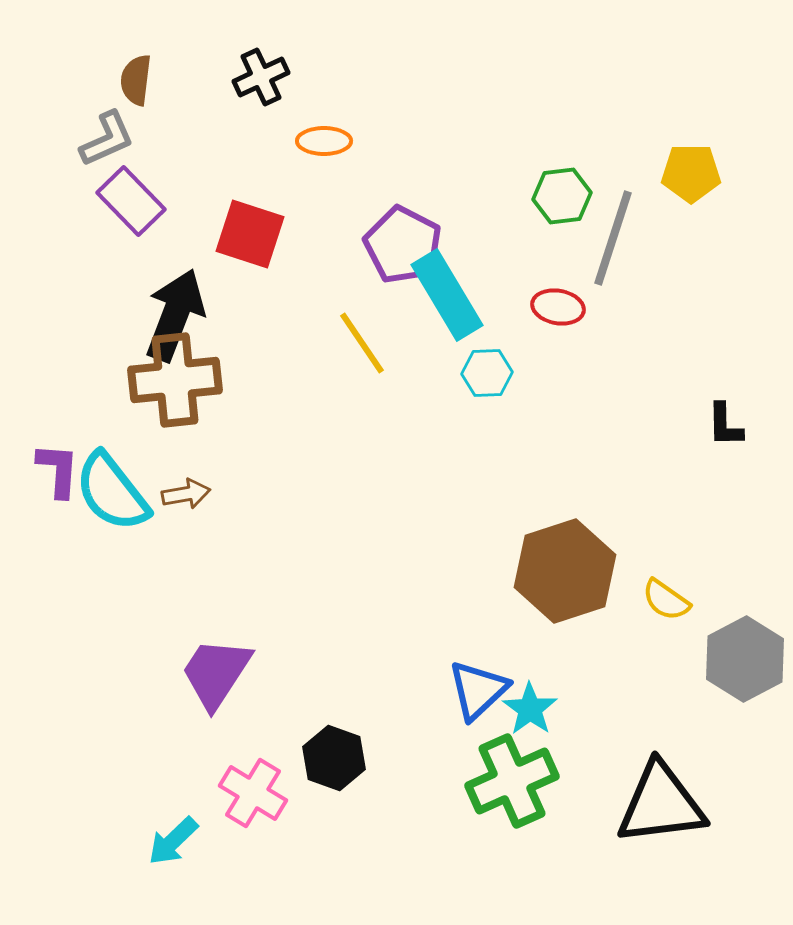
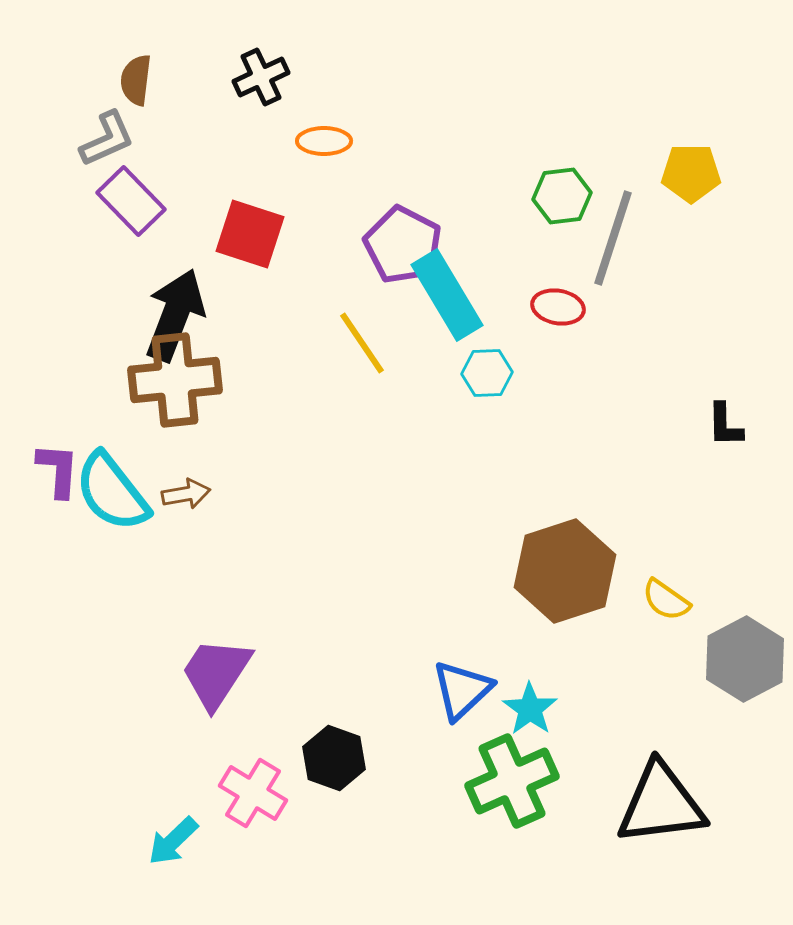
blue triangle: moved 16 px left
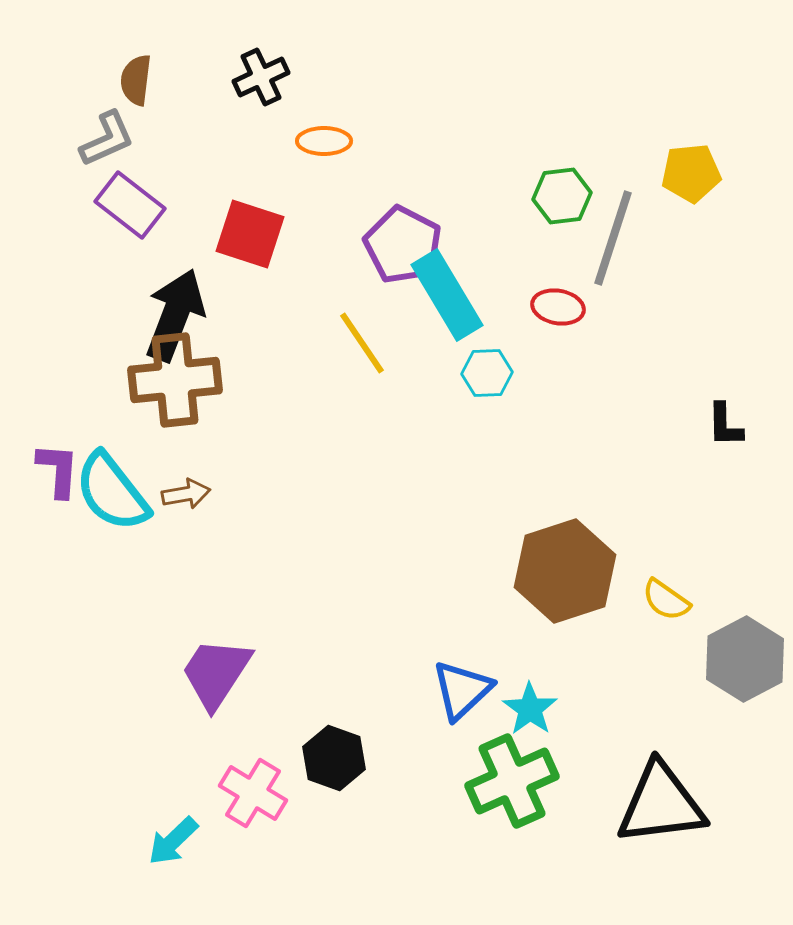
yellow pentagon: rotated 6 degrees counterclockwise
purple rectangle: moved 1 px left, 4 px down; rotated 8 degrees counterclockwise
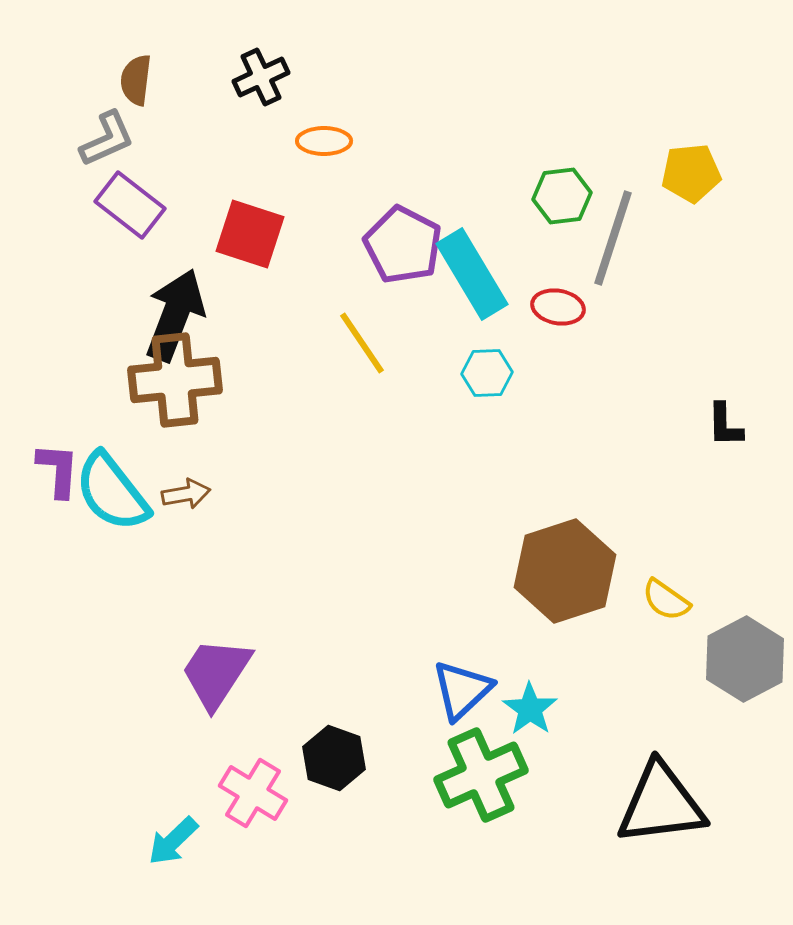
cyan rectangle: moved 25 px right, 21 px up
green cross: moved 31 px left, 6 px up
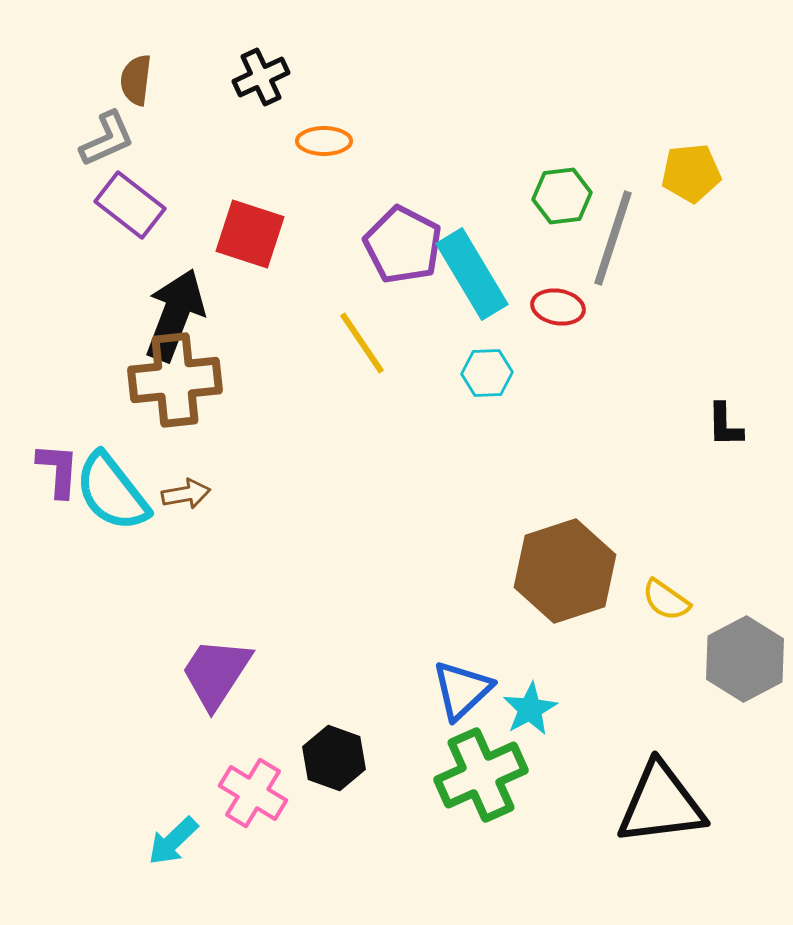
cyan star: rotated 8 degrees clockwise
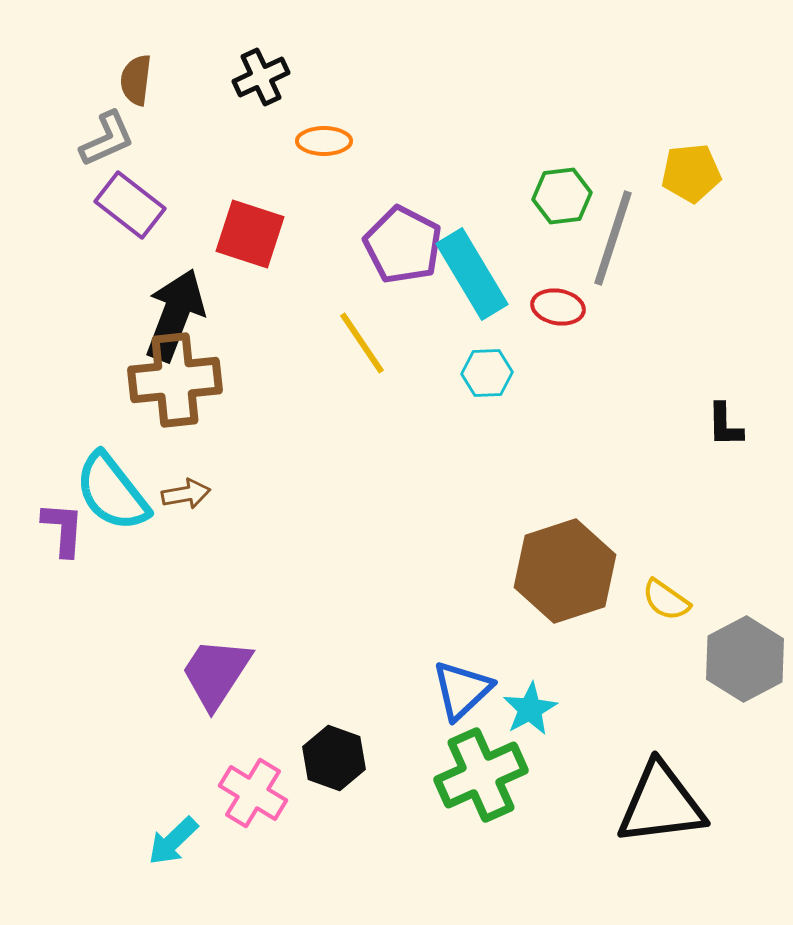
purple L-shape: moved 5 px right, 59 px down
